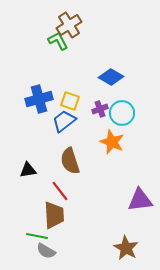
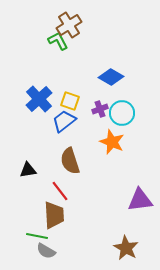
blue cross: rotated 28 degrees counterclockwise
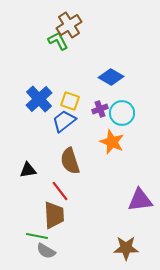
brown star: rotated 30 degrees counterclockwise
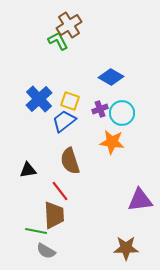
orange star: rotated 15 degrees counterclockwise
green line: moved 1 px left, 5 px up
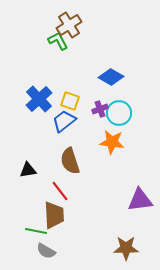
cyan circle: moved 3 px left
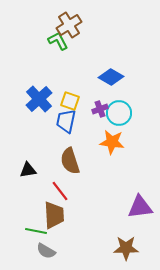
blue trapezoid: moved 2 px right; rotated 40 degrees counterclockwise
purple triangle: moved 7 px down
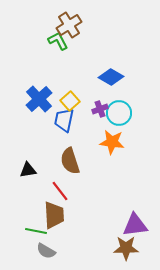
yellow square: rotated 30 degrees clockwise
blue trapezoid: moved 2 px left, 1 px up
purple triangle: moved 5 px left, 18 px down
